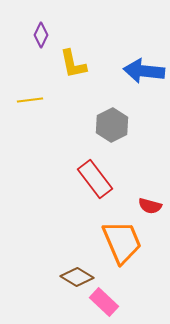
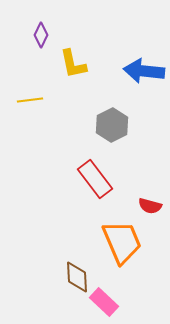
brown diamond: rotated 56 degrees clockwise
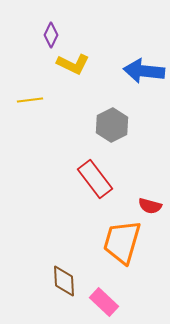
purple diamond: moved 10 px right
yellow L-shape: rotated 52 degrees counterclockwise
orange trapezoid: rotated 141 degrees counterclockwise
brown diamond: moved 13 px left, 4 px down
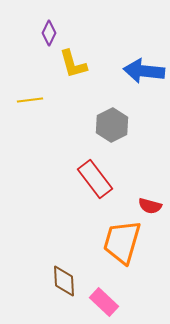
purple diamond: moved 2 px left, 2 px up
yellow L-shape: rotated 48 degrees clockwise
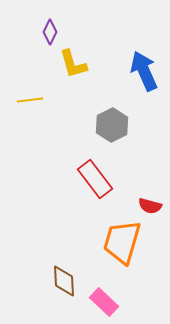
purple diamond: moved 1 px right, 1 px up
blue arrow: rotated 60 degrees clockwise
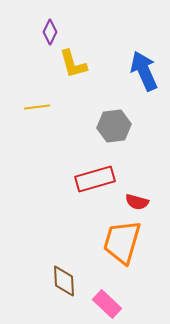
yellow line: moved 7 px right, 7 px down
gray hexagon: moved 2 px right, 1 px down; rotated 20 degrees clockwise
red rectangle: rotated 69 degrees counterclockwise
red semicircle: moved 13 px left, 4 px up
pink rectangle: moved 3 px right, 2 px down
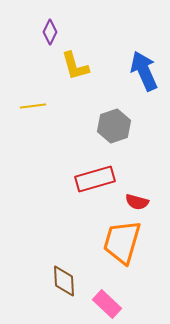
yellow L-shape: moved 2 px right, 2 px down
yellow line: moved 4 px left, 1 px up
gray hexagon: rotated 12 degrees counterclockwise
